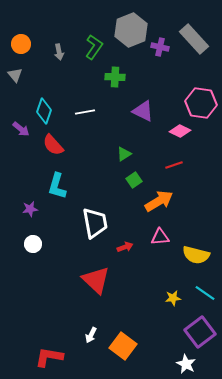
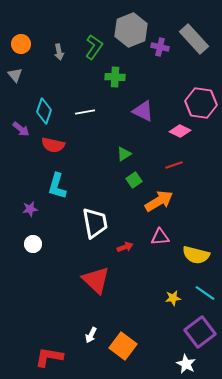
red semicircle: rotated 35 degrees counterclockwise
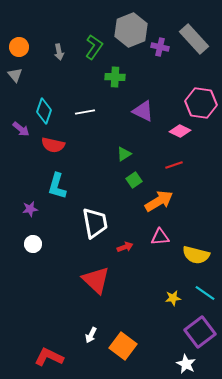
orange circle: moved 2 px left, 3 px down
red L-shape: rotated 16 degrees clockwise
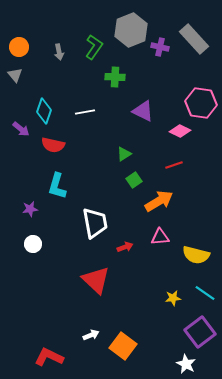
white arrow: rotated 140 degrees counterclockwise
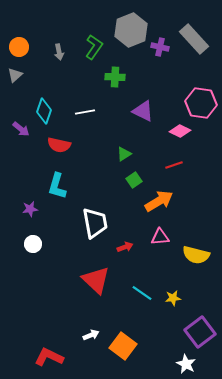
gray triangle: rotated 28 degrees clockwise
red semicircle: moved 6 px right
cyan line: moved 63 px left
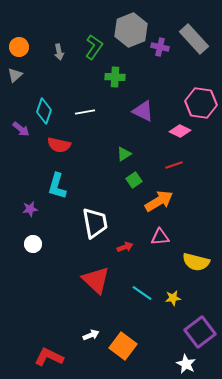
yellow semicircle: moved 7 px down
